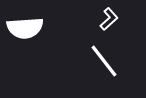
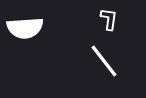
white L-shape: rotated 40 degrees counterclockwise
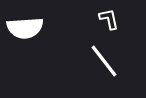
white L-shape: rotated 20 degrees counterclockwise
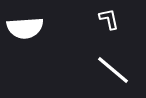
white line: moved 9 px right, 9 px down; rotated 12 degrees counterclockwise
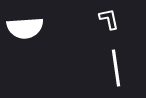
white line: moved 3 px right, 2 px up; rotated 42 degrees clockwise
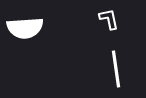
white line: moved 1 px down
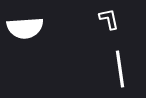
white line: moved 4 px right
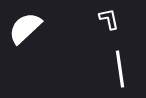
white semicircle: rotated 141 degrees clockwise
